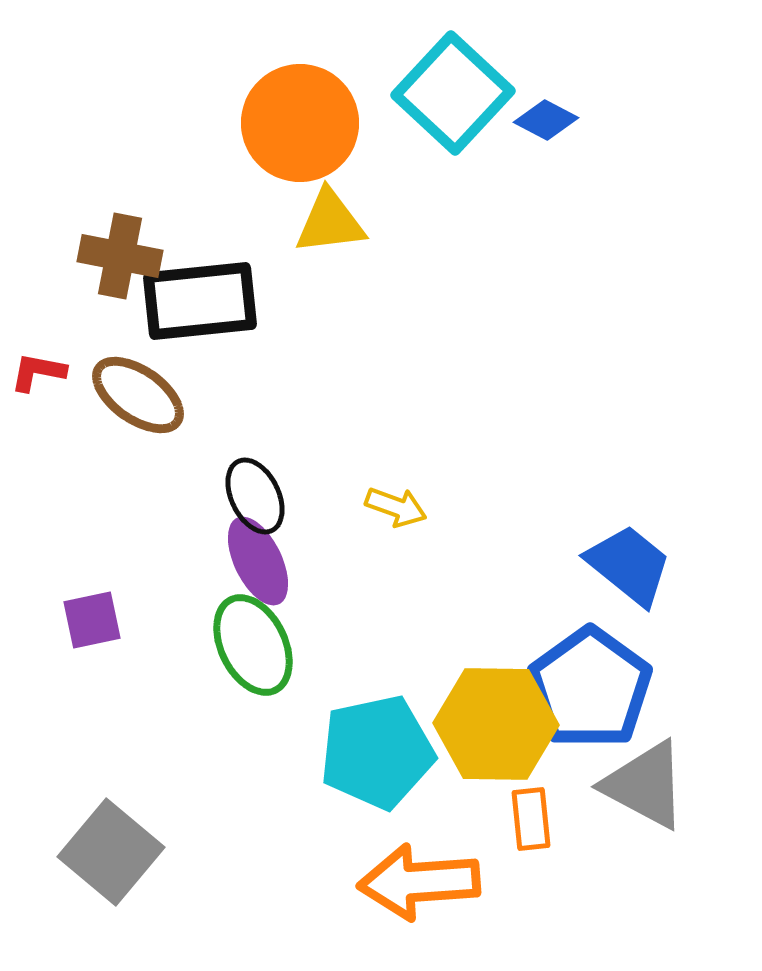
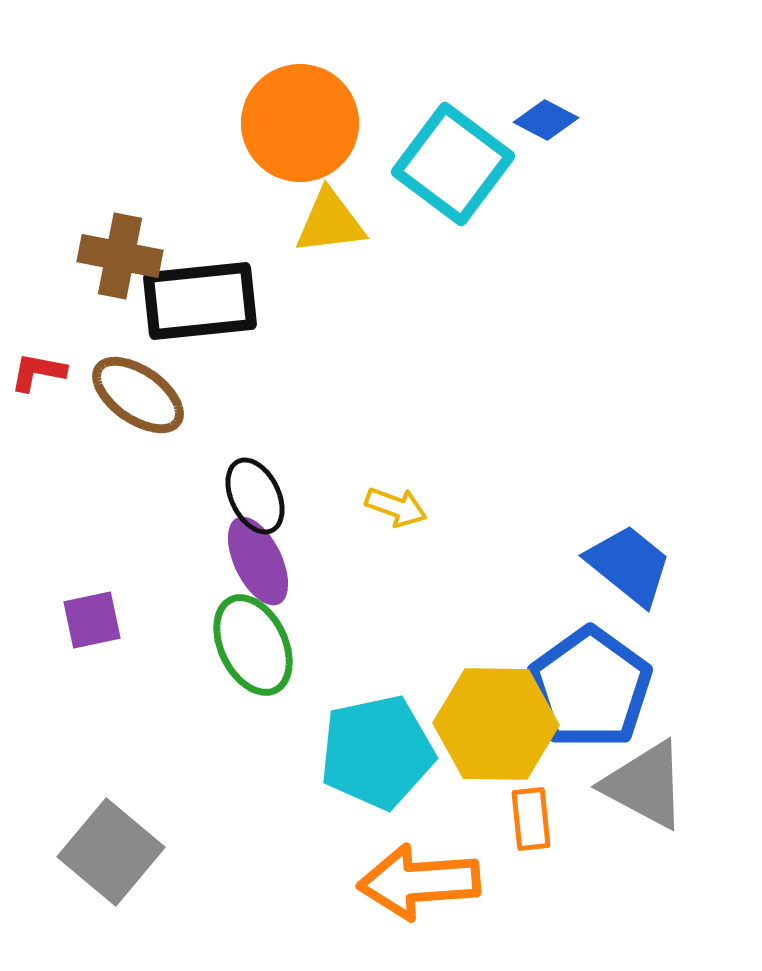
cyan square: moved 71 px down; rotated 6 degrees counterclockwise
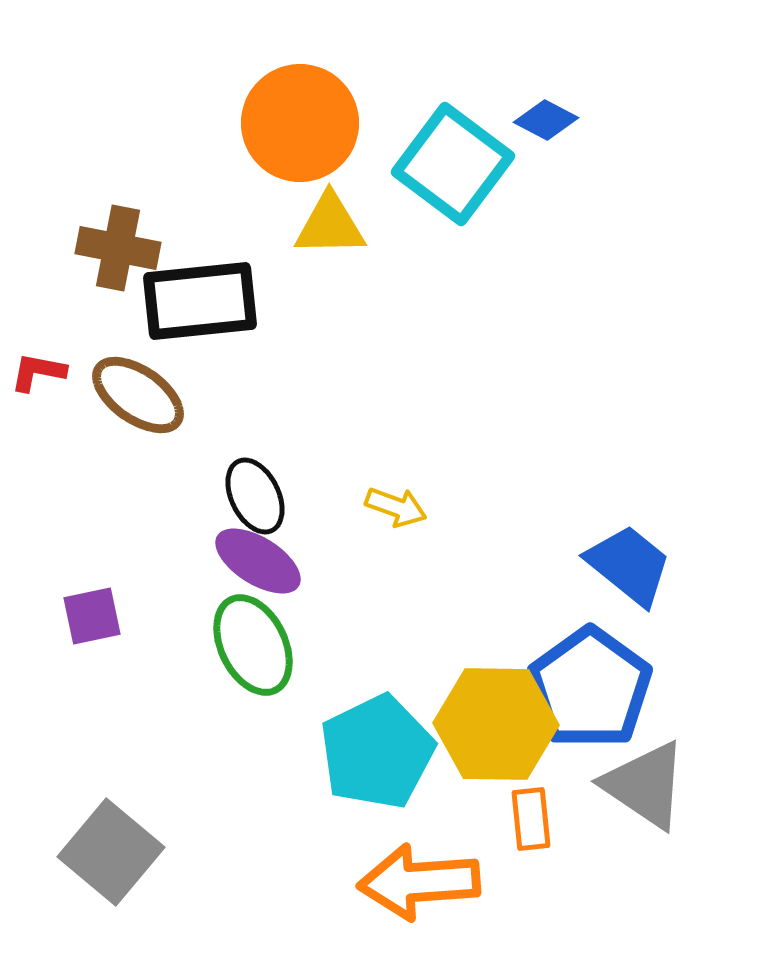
yellow triangle: moved 3 px down; rotated 6 degrees clockwise
brown cross: moved 2 px left, 8 px up
purple ellipse: rotated 32 degrees counterclockwise
purple square: moved 4 px up
cyan pentagon: rotated 14 degrees counterclockwise
gray triangle: rotated 6 degrees clockwise
